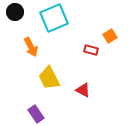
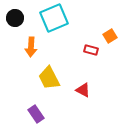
black circle: moved 6 px down
orange arrow: rotated 30 degrees clockwise
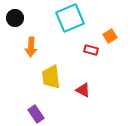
cyan square: moved 16 px right
yellow trapezoid: moved 2 px right, 1 px up; rotated 20 degrees clockwise
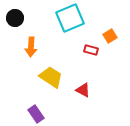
yellow trapezoid: rotated 130 degrees clockwise
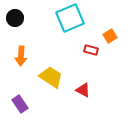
orange arrow: moved 10 px left, 9 px down
purple rectangle: moved 16 px left, 10 px up
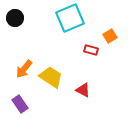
orange arrow: moved 3 px right, 13 px down; rotated 36 degrees clockwise
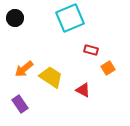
orange square: moved 2 px left, 32 px down
orange arrow: rotated 12 degrees clockwise
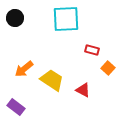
cyan square: moved 4 px left, 1 px down; rotated 20 degrees clockwise
red rectangle: moved 1 px right
orange square: rotated 16 degrees counterclockwise
yellow trapezoid: moved 1 px right, 3 px down
purple rectangle: moved 4 px left, 3 px down; rotated 18 degrees counterclockwise
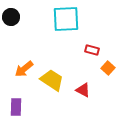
black circle: moved 4 px left, 1 px up
purple rectangle: rotated 54 degrees clockwise
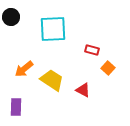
cyan square: moved 13 px left, 10 px down
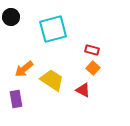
cyan square: rotated 12 degrees counterclockwise
orange square: moved 15 px left
purple rectangle: moved 8 px up; rotated 12 degrees counterclockwise
